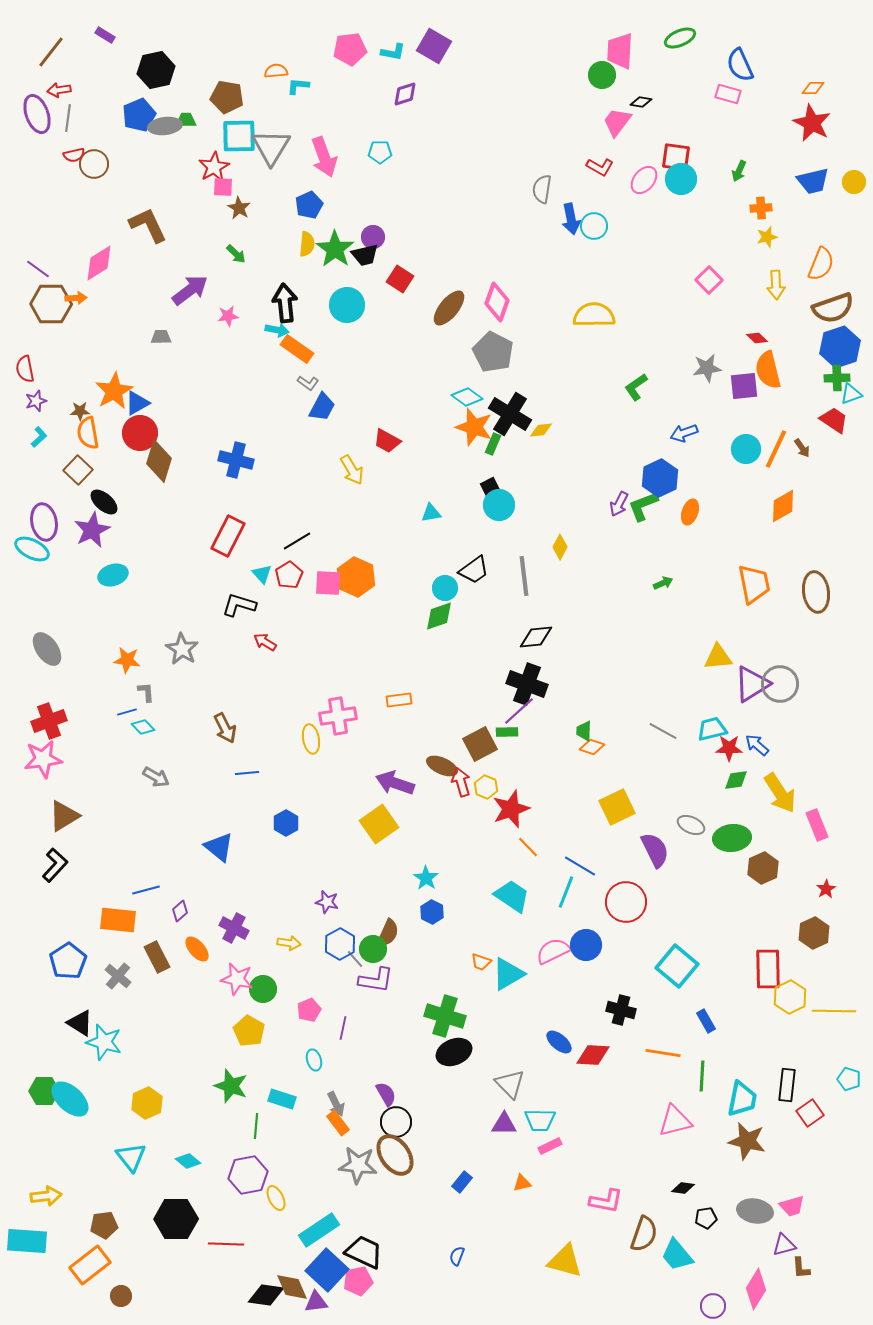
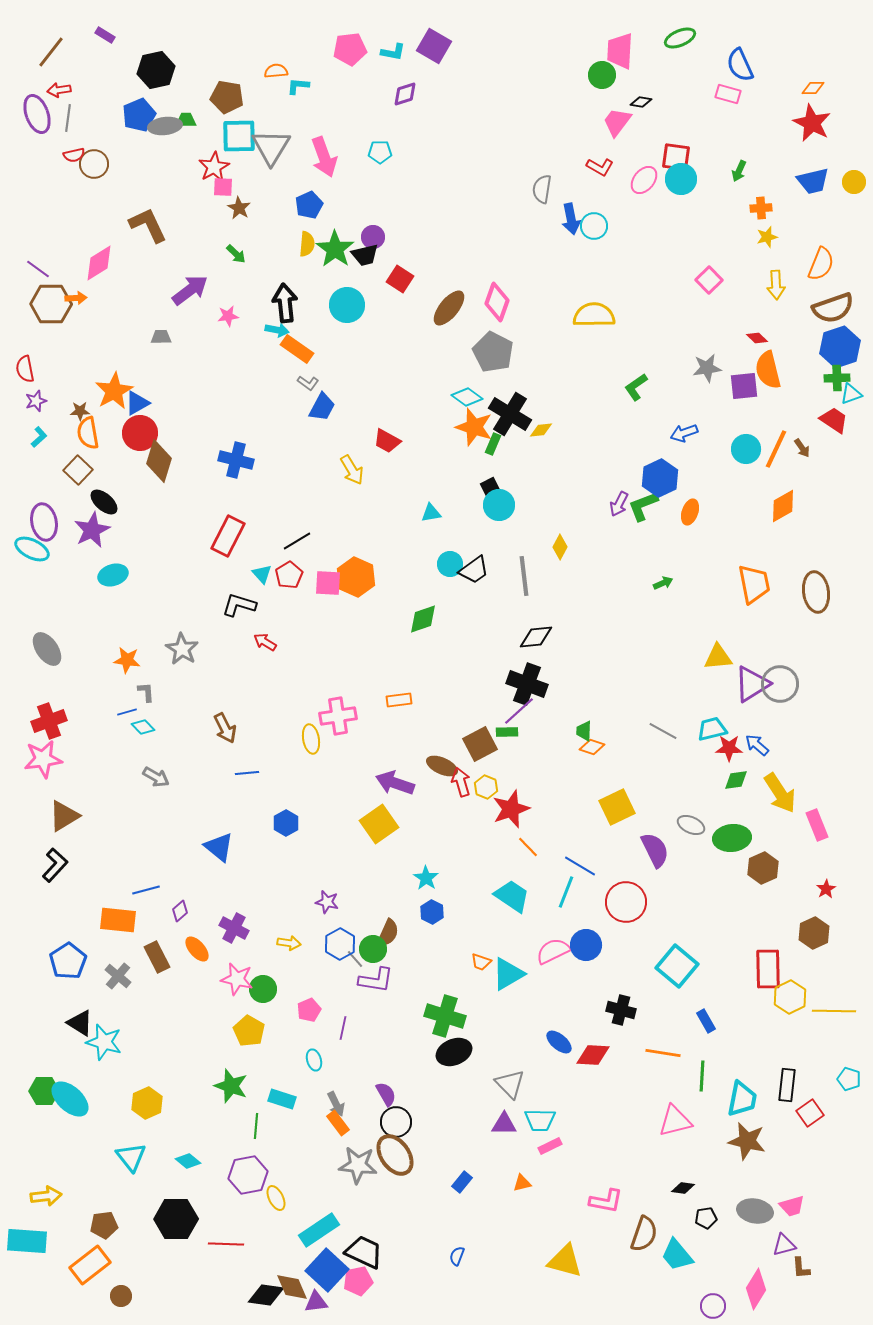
cyan circle at (445, 588): moved 5 px right, 24 px up
green diamond at (439, 616): moved 16 px left, 3 px down
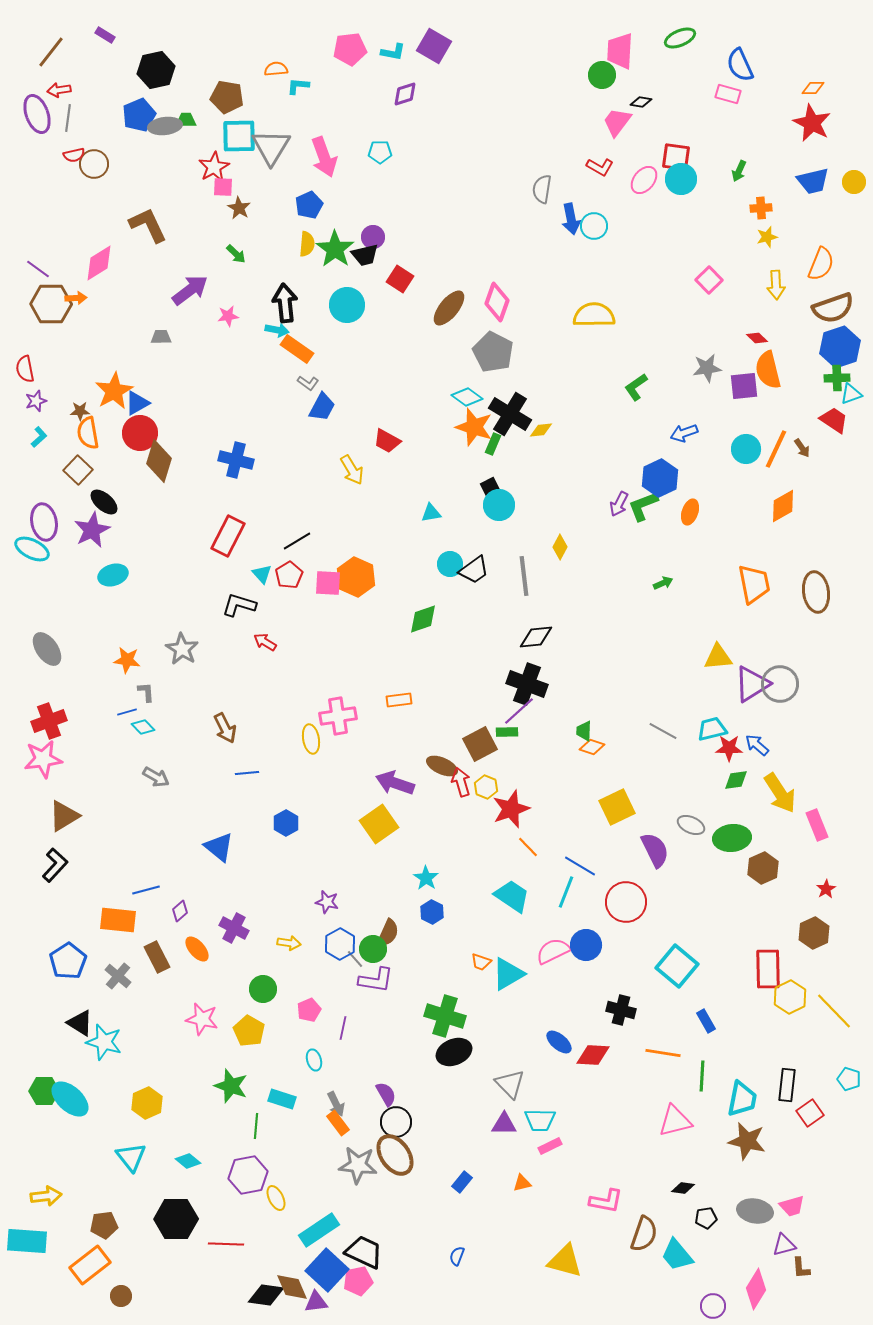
orange semicircle at (276, 71): moved 2 px up
pink star at (237, 979): moved 35 px left, 40 px down
yellow line at (834, 1011): rotated 45 degrees clockwise
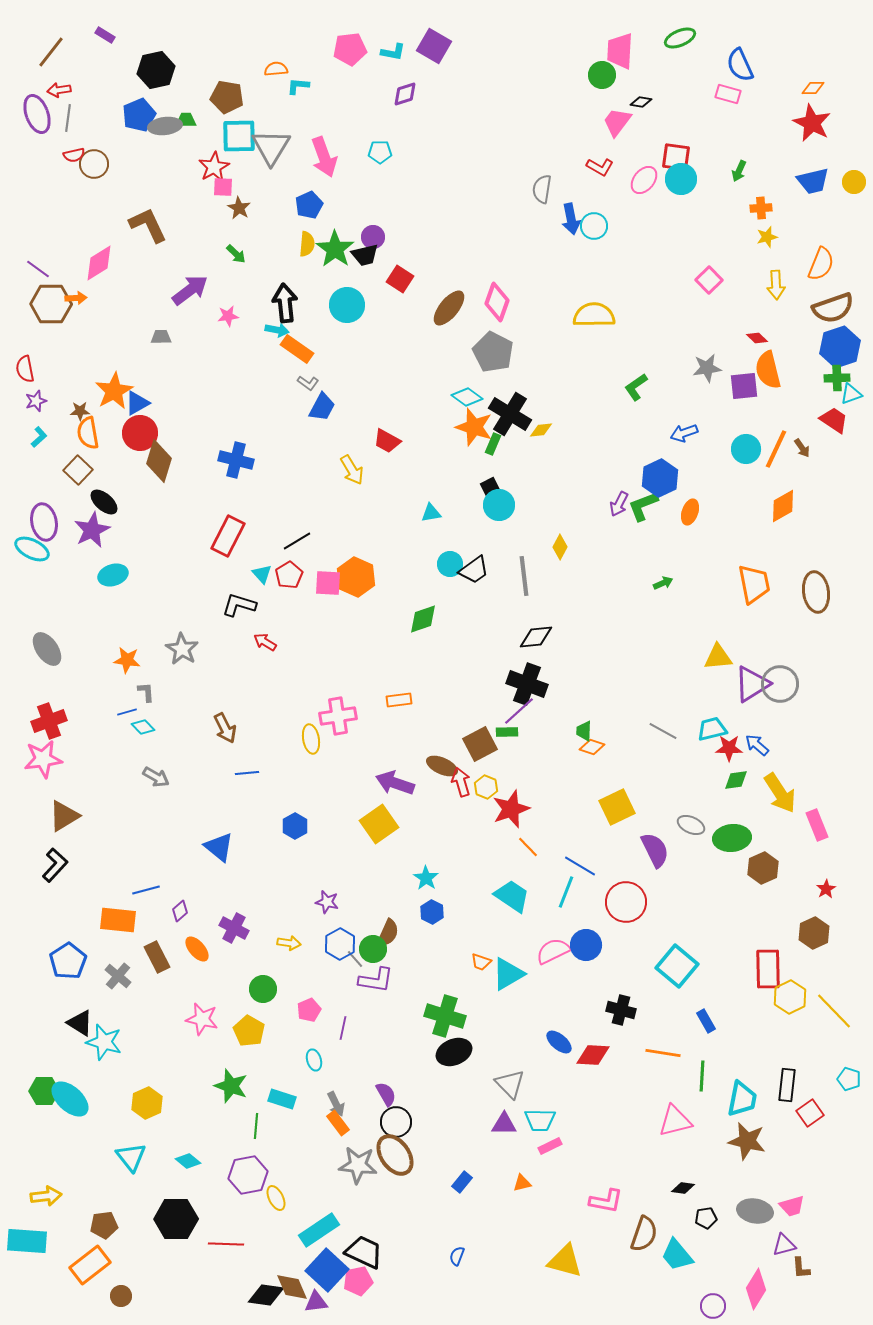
blue hexagon at (286, 823): moved 9 px right, 3 px down
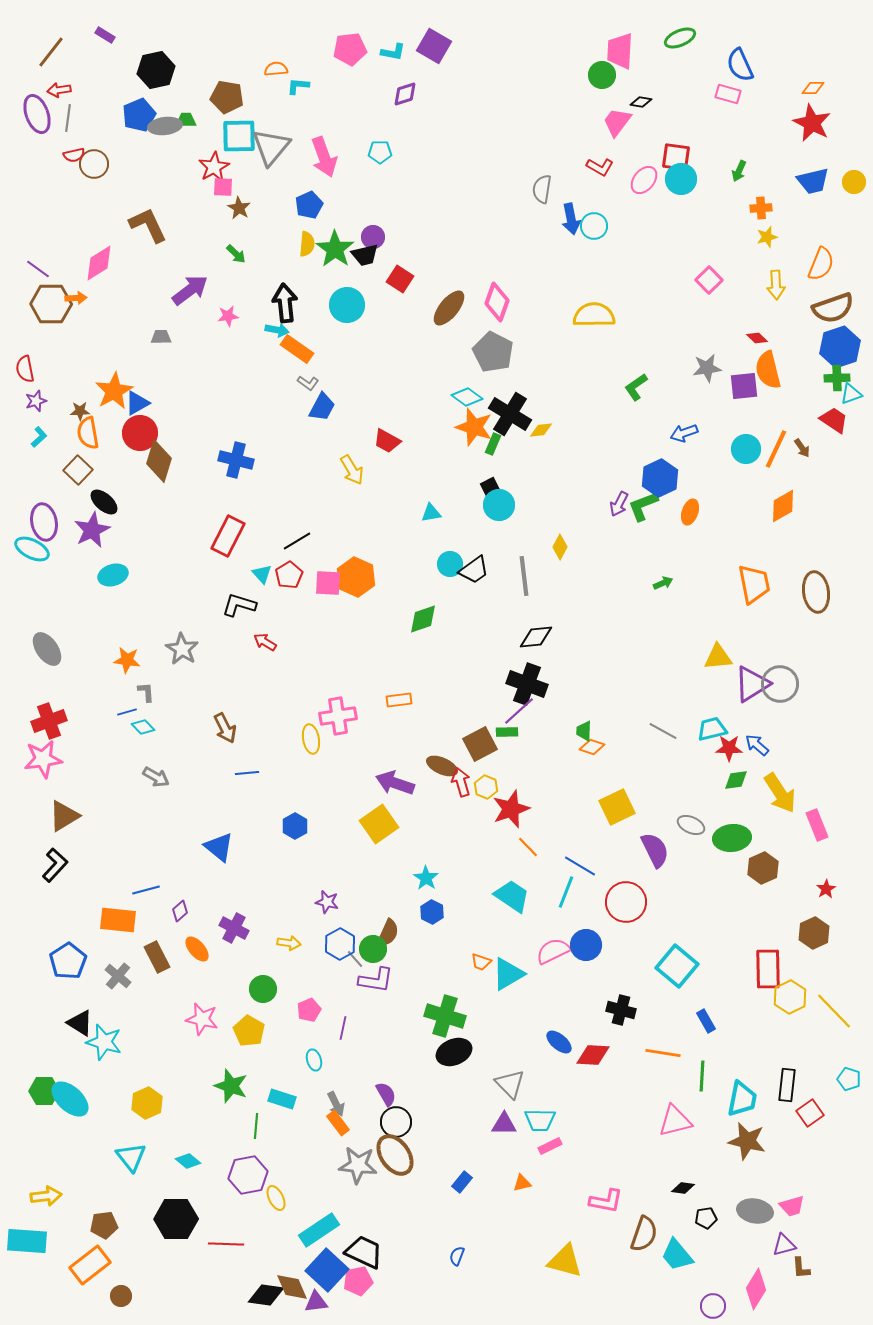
gray triangle at (271, 147): rotated 9 degrees clockwise
